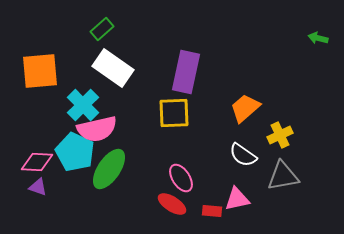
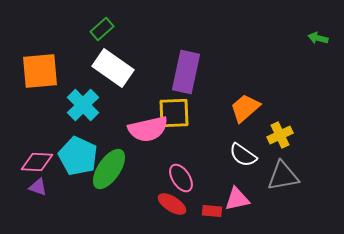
pink semicircle: moved 51 px right
cyan pentagon: moved 3 px right, 4 px down
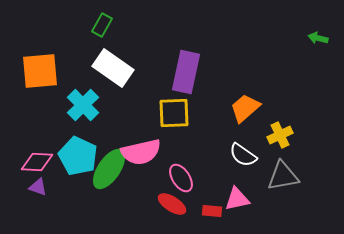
green rectangle: moved 4 px up; rotated 20 degrees counterclockwise
pink semicircle: moved 7 px left, 23 px down
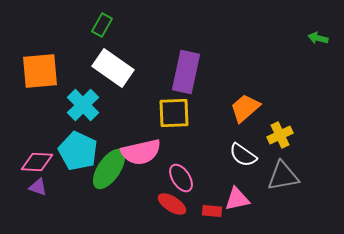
cyan pentagon: moved 5 px up
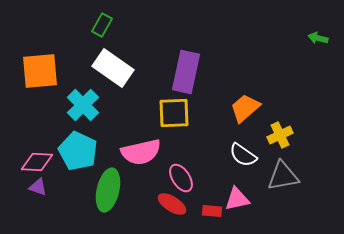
green ellipse: moved 1 px left, 21 px down; rotated 21 degrees counterclockwise
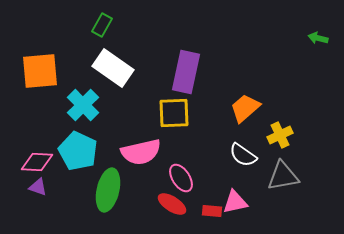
pink triangle: moved 2 px left, 3 px down
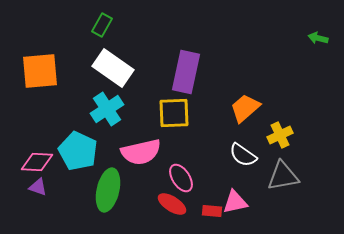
cyan cross: moved 24 px right, 4 px down; rotated 12 degrees clockwise
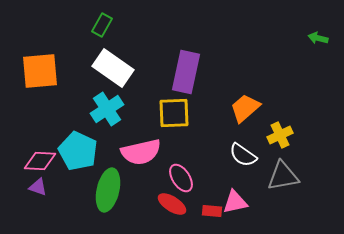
pink diamond: moved 3 px right, 1 px up
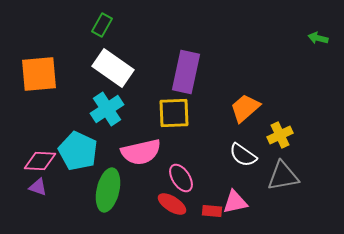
orange square: moved 1 px left, 3 px down
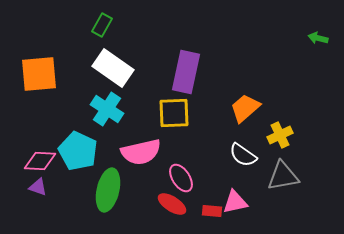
cyan cross: rotated 24 degrees counterclockwise
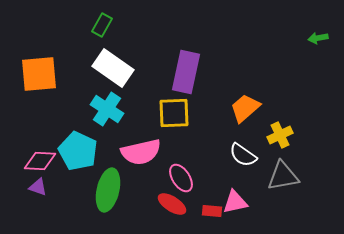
green arrow: rotated 24 degrees counterclockwise
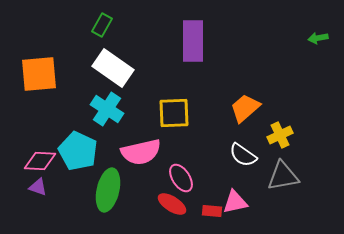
purple rectangle: moved 7 px right, 31 px up; rotated 12 degrees counterclockwise
